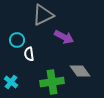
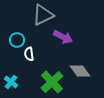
purple arrow: moved 1 px left
green cross: rotated 35 degrees counterclockwise
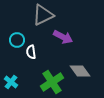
white semicircle: moved 2 px right, 2 px up
green cross: rotated 10 degrees clockwise
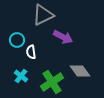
cyan cross: moved 10 px right, 6 px up
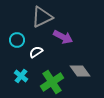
gray triangle: moved 1 px left, 2 px down
white semicircle: moved 5 px right; rotated 64 degrees clockwise
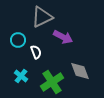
cyan circle: moved 1 px right
white semicircle: rotated 104 degrees clockwise
gray diamond: rotated 15 degrees clockwise
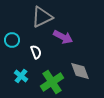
cyan circle: moved 6 px left
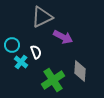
cyan circle: moved 5 px down
gray diamond: rotated 25 degrees clockwise
cyan cross: moved 14 px up
green cross: moved 1 px right, 2 px up
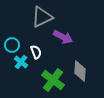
green cross: rotated 20 degrees counterclockwise
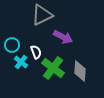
gray triangle: moved 2 px up
green cross: moved 12 px up
